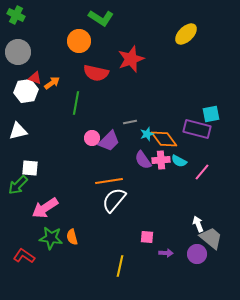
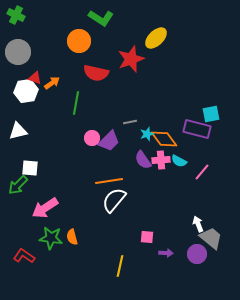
yellow ellipse: moved 30 px left, 4 px down
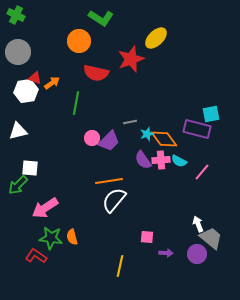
red L-shape: moved 12 px right
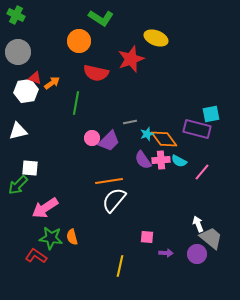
yellow ellipse: rotated 65 degrees clockwise
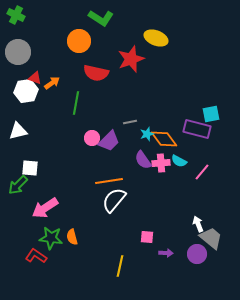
pink cross: moved 3 px down
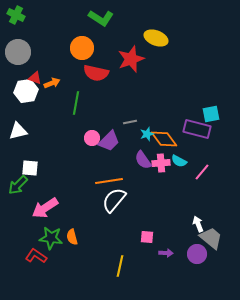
orange circle: moved 3 px right, 7 px down
orange arrow: rotated 14 degrees clockwise
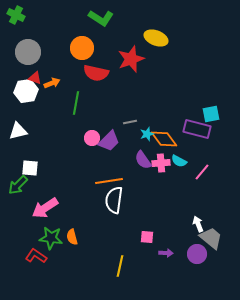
gray circle: moved 10 px right
white semicircle: rotated 32 degrees counterclockwise
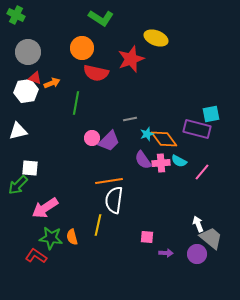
gray line: moved 3 px up
yellow line: moved 22 px left, 41 px up
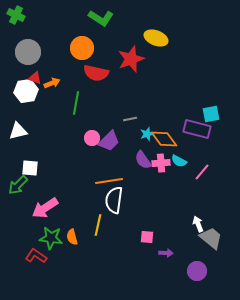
purple circle: moved 17 px down
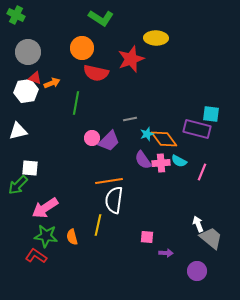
yellow ellipse: rotated 20 degrees counterclockwise
cyan square: rotated 18 degrees clockwise
pink line: rotated 18 degrees counterclockwise
green star: moved 5 px left, 2 px up
